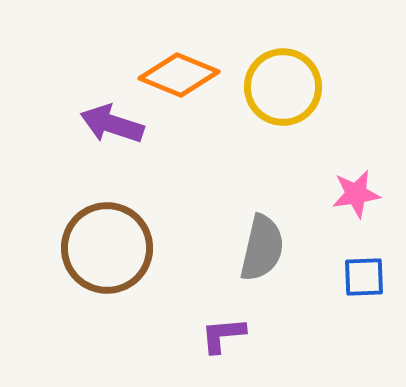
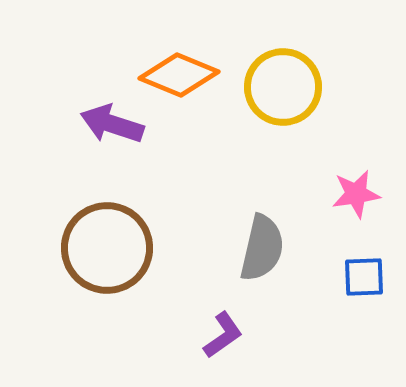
purple L-shape: rotated 150 degrees clockwise
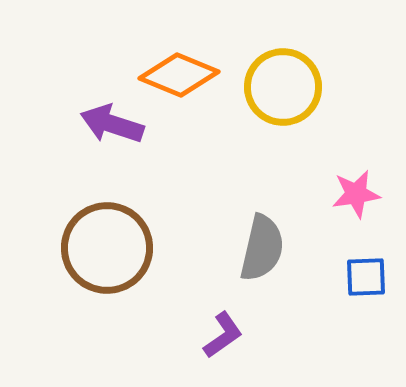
blue square: moved 2 px right
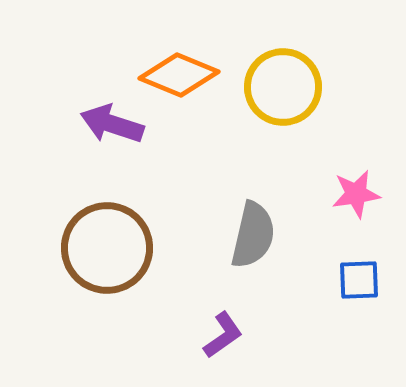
gray semicircle: moved 9 px left, 13 px up
blue square: moved 7 px left, 3 px down
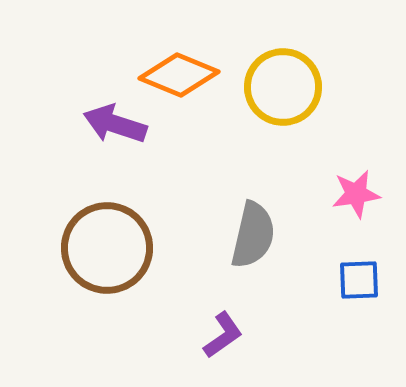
purple arrow: moved 3 px right
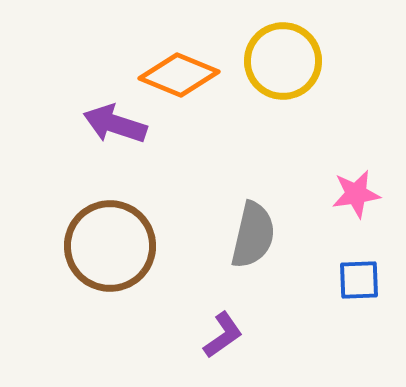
yellow circle: moved 26 px up
brown circle: moved 3 px right, 2 px up
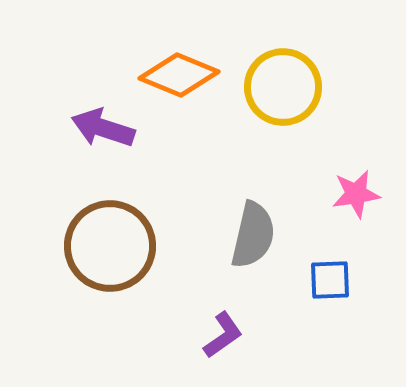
yellow circle: moved 26 px down
purple arrow: moved 12 px left, 4 px down
blue square: moved 29 px left
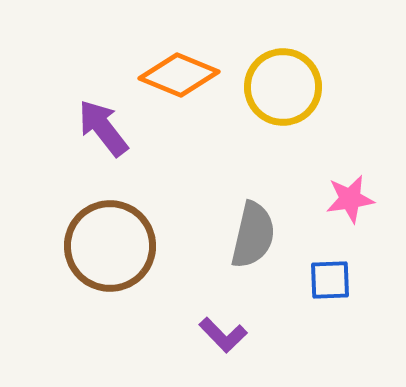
purple arrow: rotated 34 degrees clockwise
pink star: moved 6 px left, 5 px down
purple L-shape: rotated 81 degrees clockwise
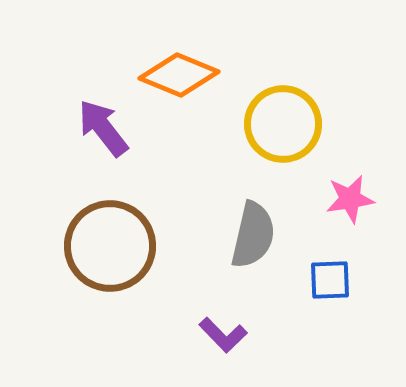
yellow circle: moved 37 px down
